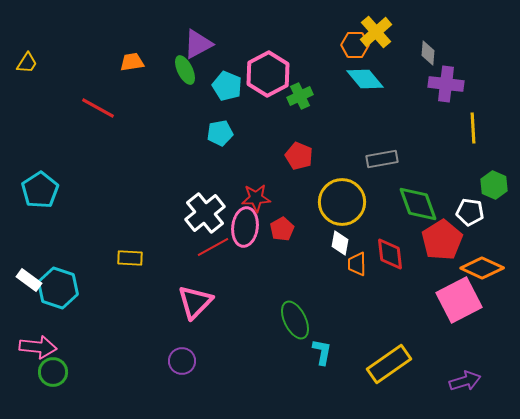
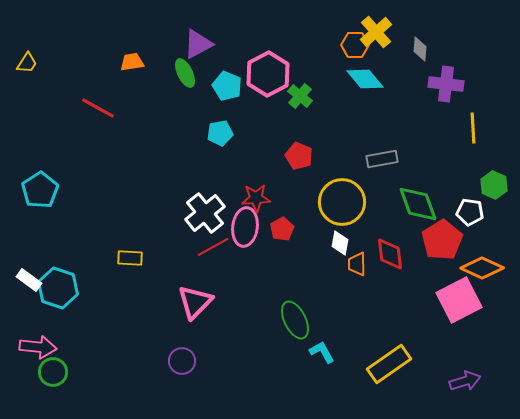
gray diamond at (428, 53): moved 8 px left, 4 px up
green ellipse at (185, 70): moved 3 px down
green cross at (300, 96): rotated 25 degrees counterclockwise
cyan L-shape at (322, 352): rotated 40 degrees counterclockwise
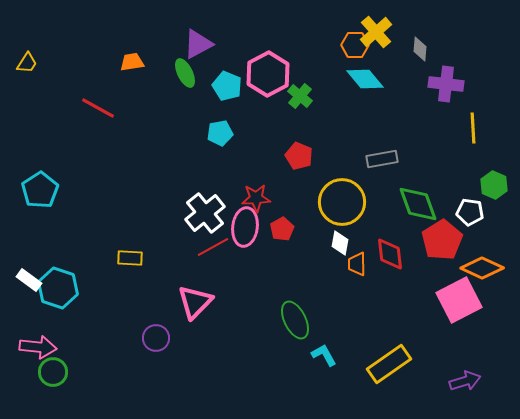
cyan L-shape at (322, 352): moved 2 px right, 3 px down
purple circle at (182, 361): moved 26 px left, 23 px up
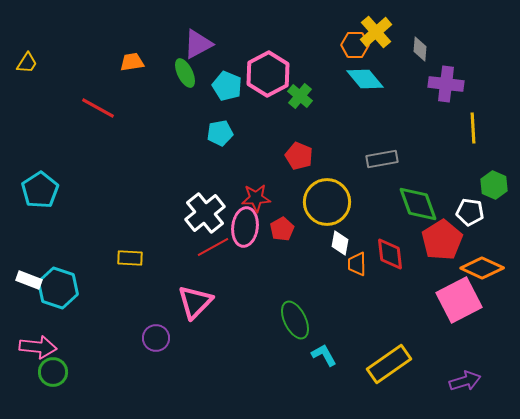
yellow circle at (342, 202): moved 15 px left
white rectangle at (29, 280): rotated 15 degrees counterclockwise
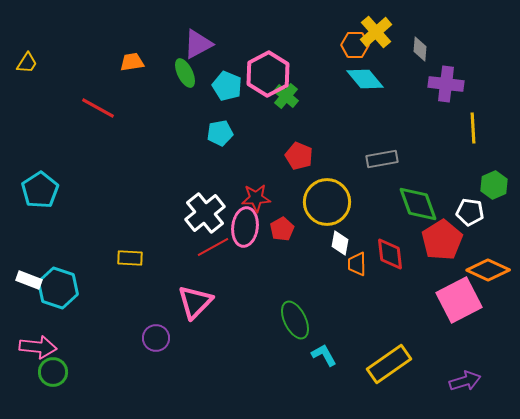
green cross at (300, 96): moved 14 px left
green hexagon at (494, 185): rotated 12 degrees clockwise
orange diamond at (482, 268): moved 6 px right, 2 px down
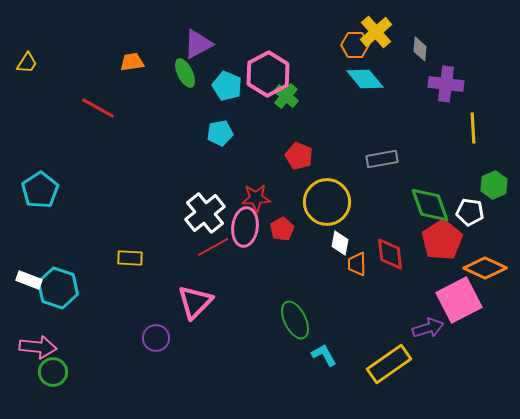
green diamond at (418, 204): moved 12 px right, 1 px down
orange diamond at (488, 270): moved 3 px left, 2 px up
purple arrow at (465, 381): moved 37 px left, 53 px up
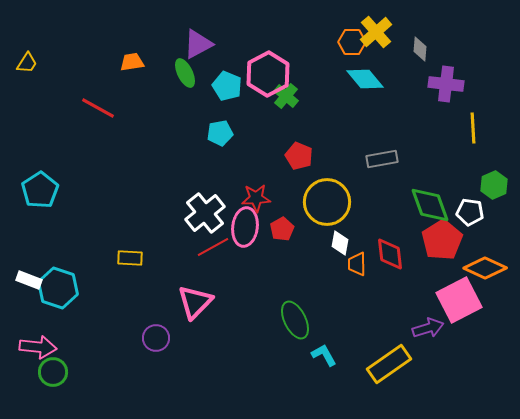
orange hexagon at (355, 45): moved 3 px left, 3 px up
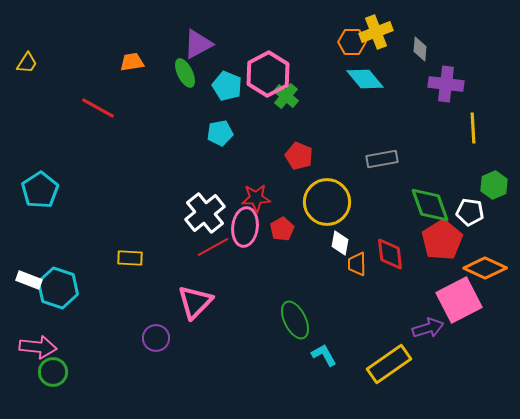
yellow cross at (376, 32): rotated 20 degrees clockwise
